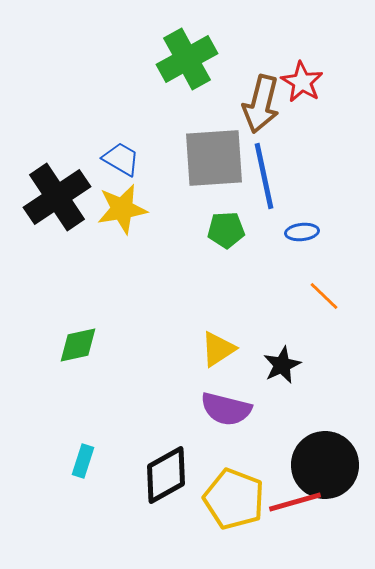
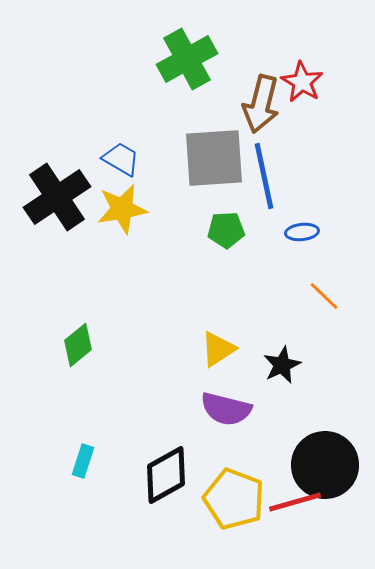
green diamond: rotated 27 degrees counterclockwise
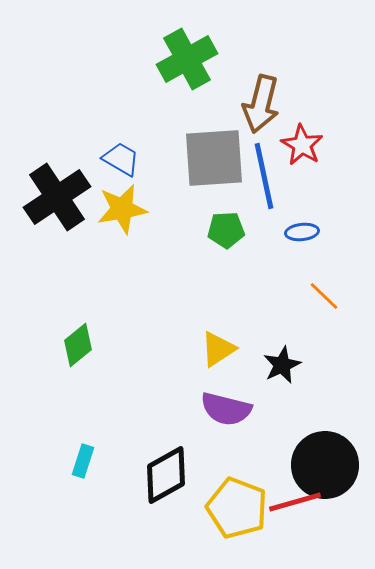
red star: moved 63 px down
yellow pentagon: moved 3 px right, 9 px down
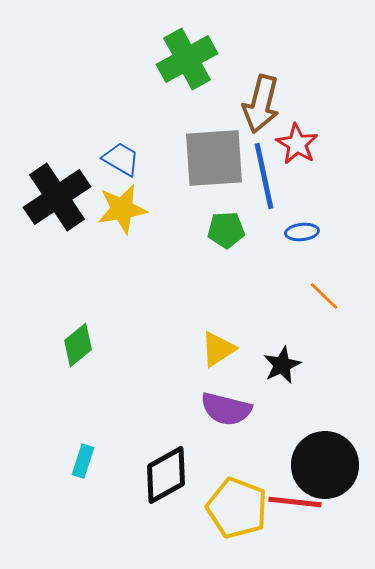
red star: moved 5 px left, 1 px up
red line: rotated 22 degrees clockwise
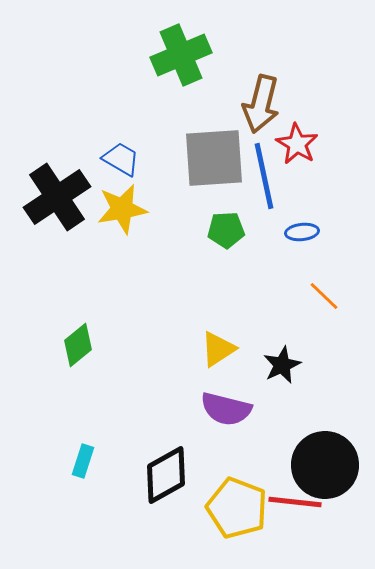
green cross: moved 6 px left, 4 px up; rotated 6 degrees clockwise
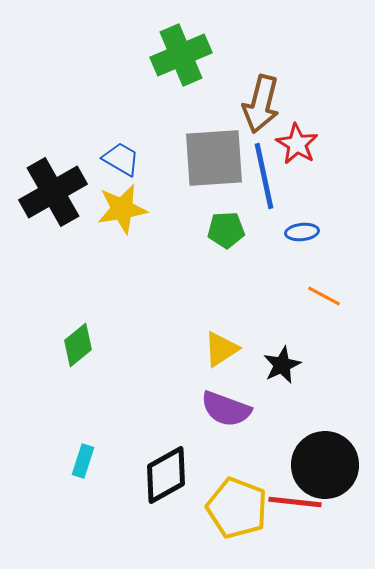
black cross: moved 4 px left, 5 px up; rotated 4 degrees clockwise
orange line: rotated 16 degrees counterclockwise
yellow triangle: moved 3 px right
purple semicircle: rotated 6 degrees clockwise
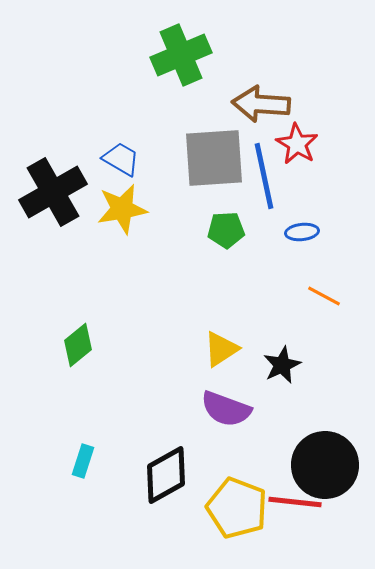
brown arrow: rotated 80 degrees clockwise
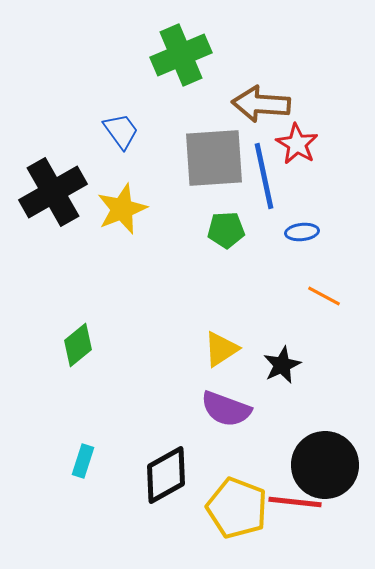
blue trapezoid: moved 28 px up; rotated 24 degrees clockwise
yellow star: rotated 12 degrees counterclockwise
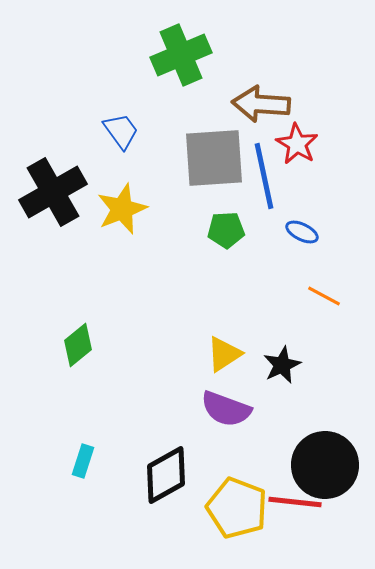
blue ellipse: rotated 32 degrees clockwise
yellow triangle: moved 3 px right, 5 px down
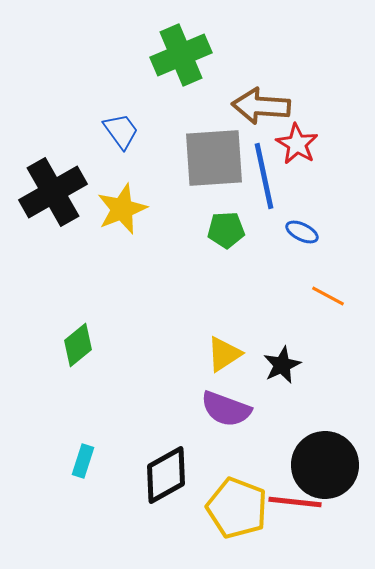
brown arrow: moved 2 px down
orange line: moved 4 px right
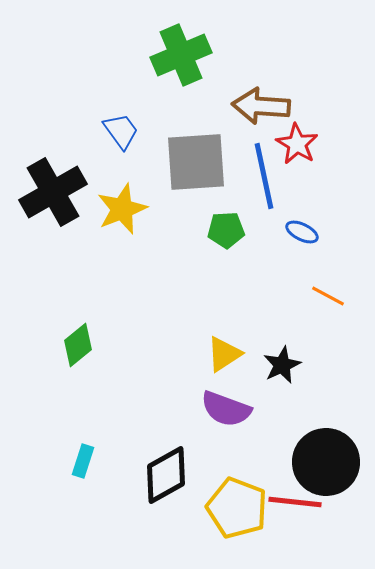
gray square: moved 18 px left, 4 px down
black circle: moved 1 px right, 3 px up
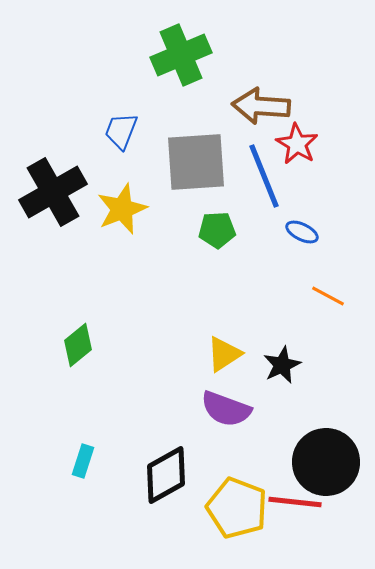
blue trapezoid: rotated 123 degrees counterclockwise
blue line: rotated 10 degrees counterclockwise
green pentagon: moved 9 px left
